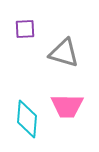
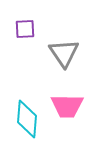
gray triangle: rotated 40 degrees clockwise
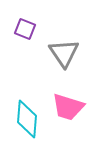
purple square: rotated 25 degrees clockwise
pink trapezoid: moved 1 px right, 1 px down; rotated 16 degrees clockwise
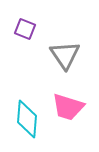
gray triangle: moved 1 px right, 2 px down
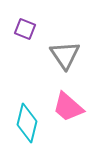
pink trapezoid: rotated 24 degrees clockwise
cyan diamond: moved 4 px down; rotated 9 degrees clockwise
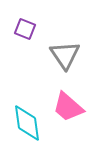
cyan diamond: rotated 21 degrees counterclockwise
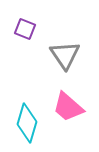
cyan diamond: rotated 24 degrees clockwise
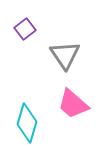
purple square: rotated 30 degrees clockwise
pink trapezoid: moved 5 px right, 3 px up
